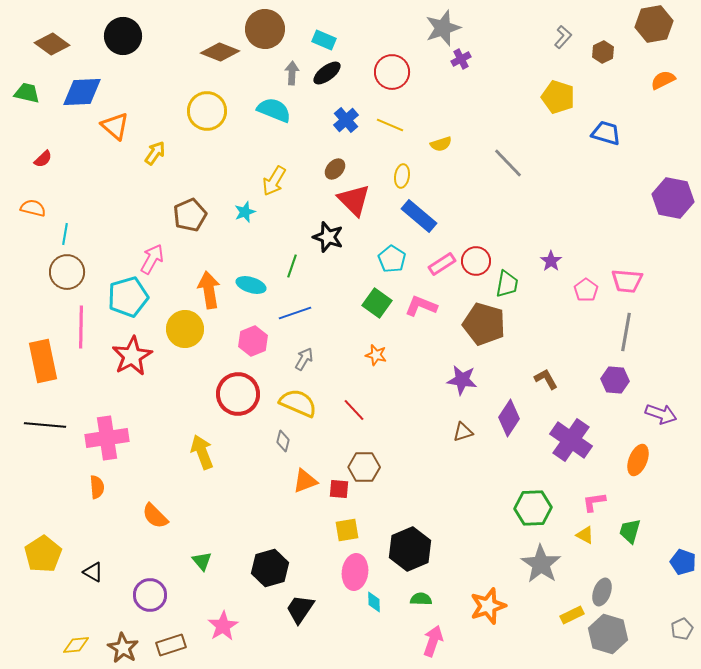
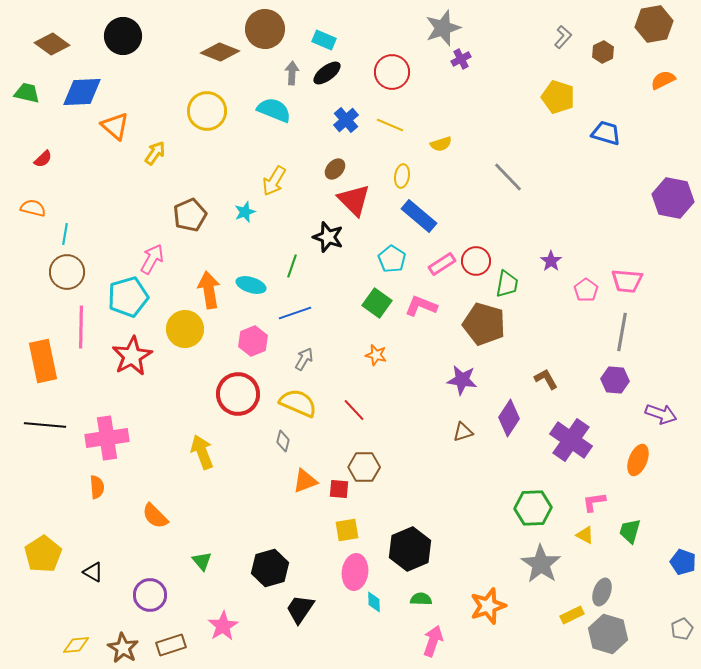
gray line at (508, 163): moved 14 px down
gray line at (626, 332): moved 4 px left
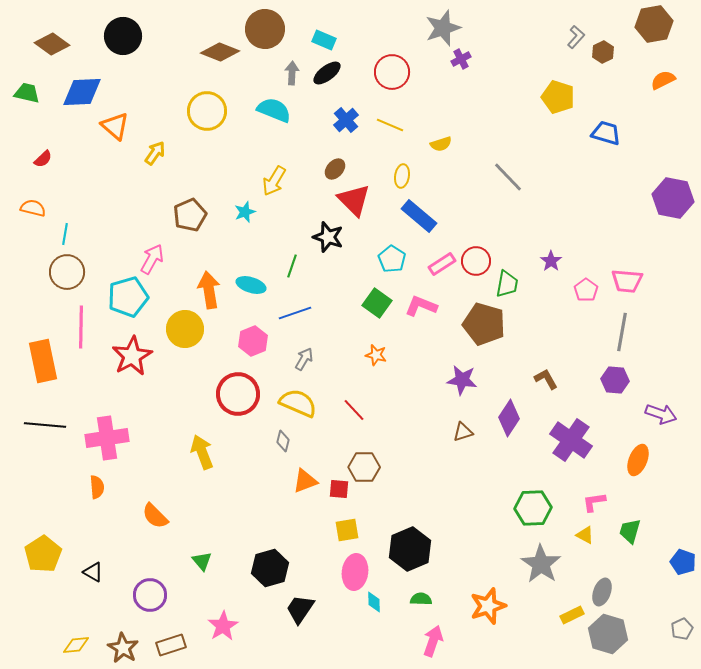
gray L-shape at (563, 37): moved 13 px right
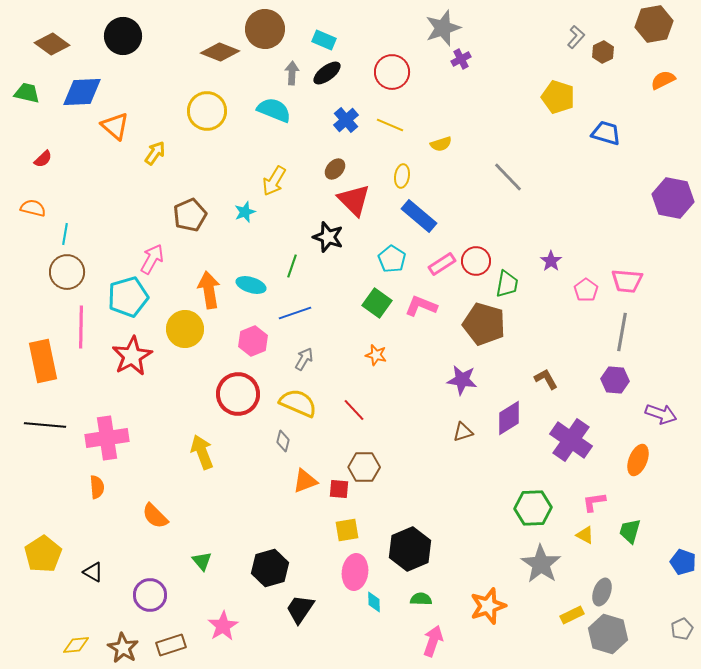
purple diamond at (509, 418): rotated 24 degrees clockwise
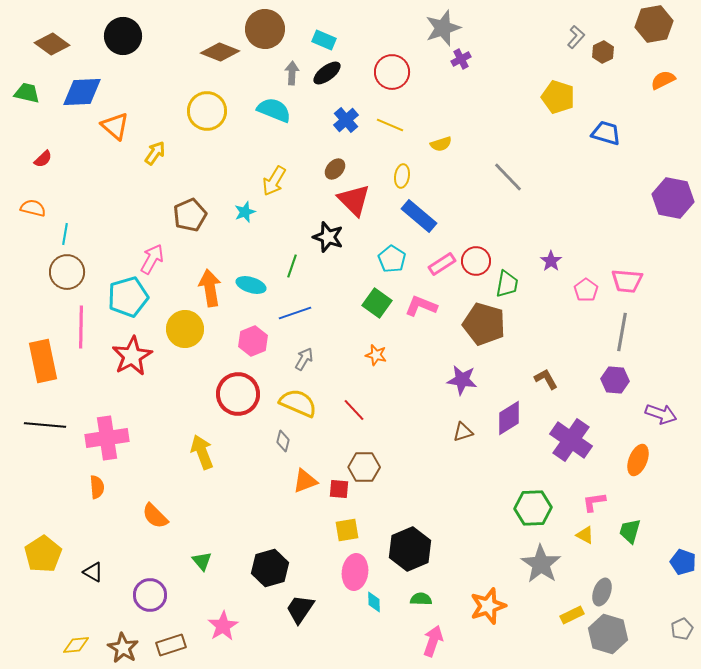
orange arrow at (209, 290): moved 1 px right, 2 px up
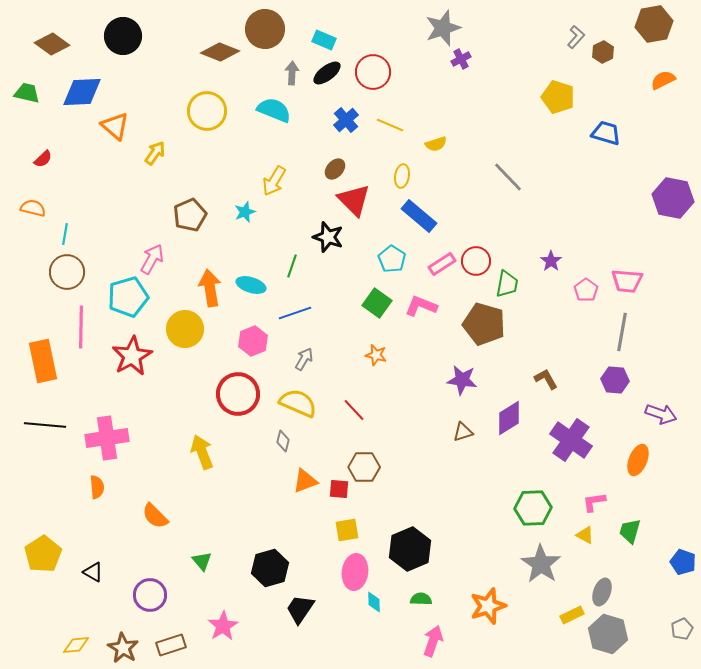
red circle at (392, 72): moved 19 px left
yellow semicircle at (441, 144): moved 5 px left
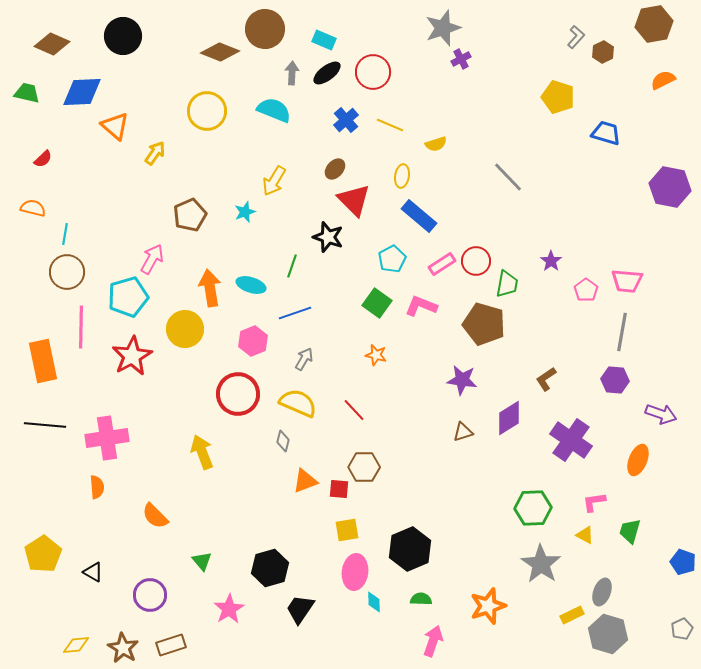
brown diamond at (52, 44): rotated 12 degrees counterclockwise
purple hexagon at (673, 198): moved 3 px left, 11 px up
cyan pentagon at (392, 259): rotated 12 degrees clockwise
brown L-shape at (546, 379): rotated 95 degrees counterclockwise
pink star at (223, 626): moved 6 px right, 17 px up
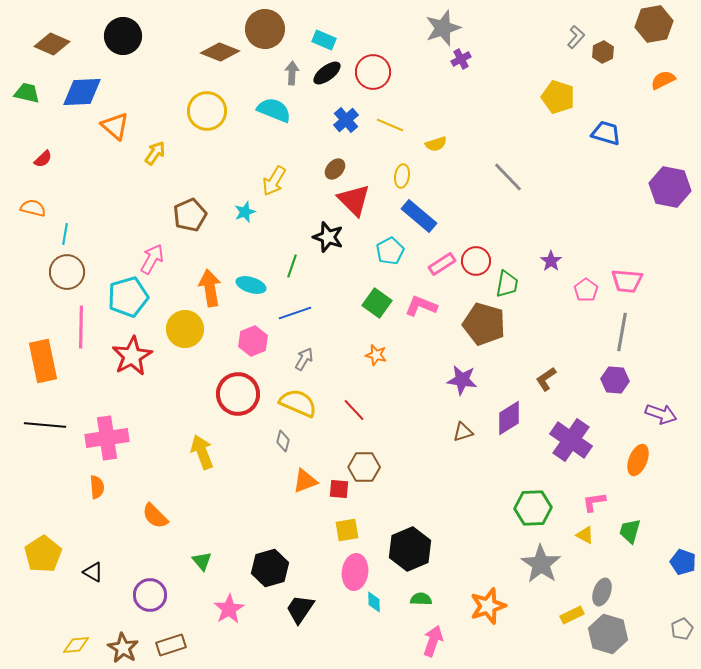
cyan pentagon at (392, 259): moved 2 px left, 8 px up
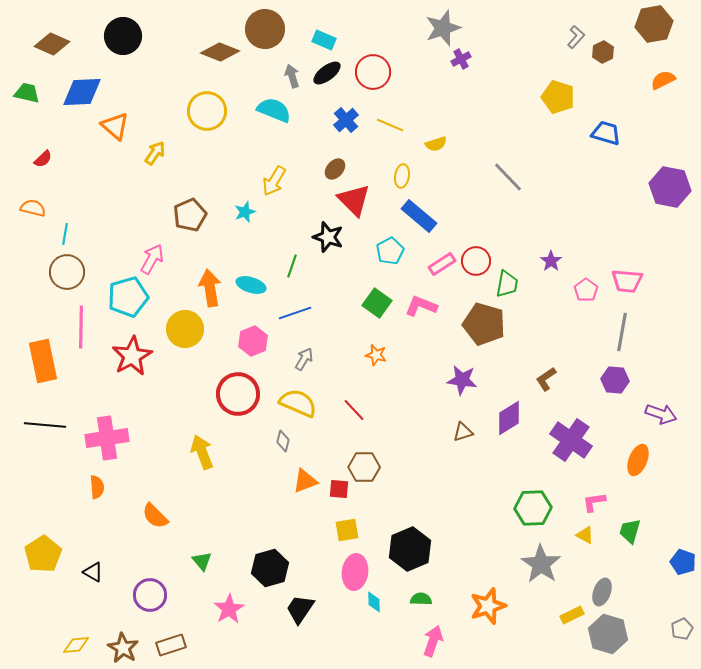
gray arrow at (292, 73): moved 3 px down; rotated 20 degrees counterclockwise
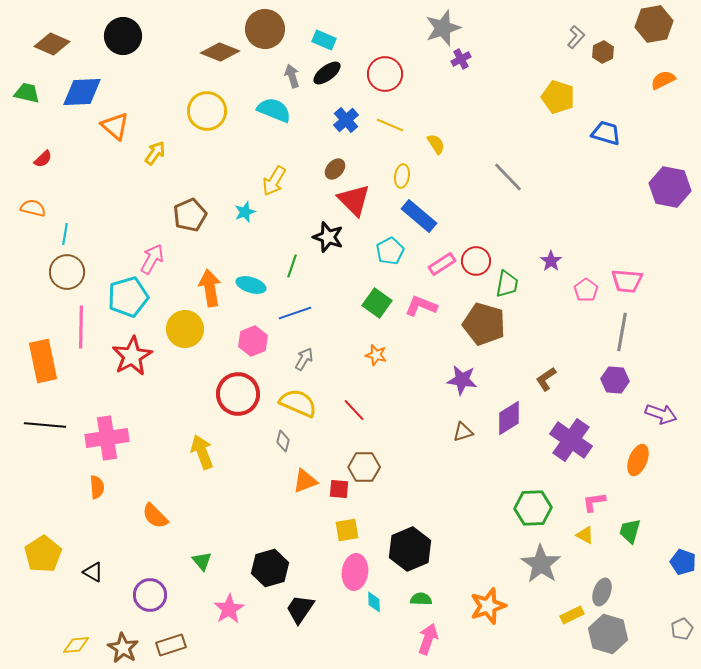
red circle at (373, 72): moved 12 px right, 2 px down
yellow semicircle at (436, 144): rotated 105 degrees counterclockwise
pink arrow at (433, 641): moved 5 px left, 2 px up
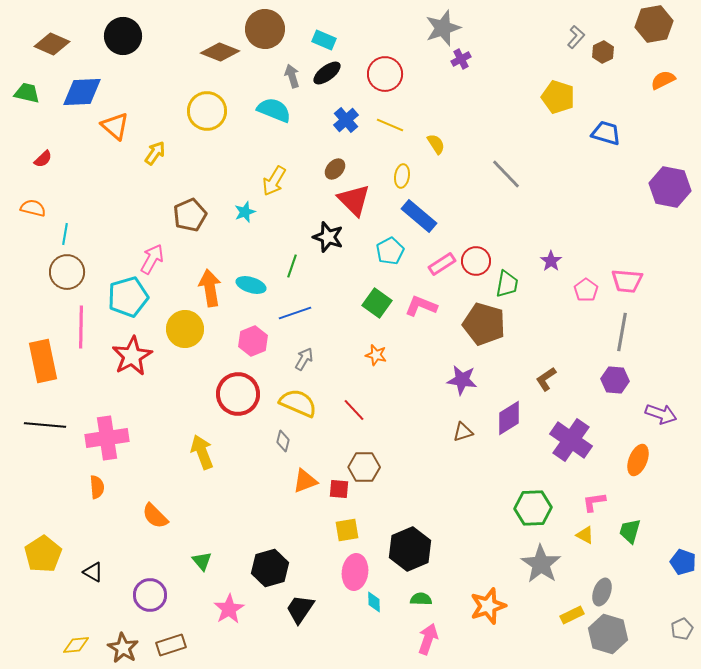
gray line at (508, 177): moved 2 px left, 3 px up
